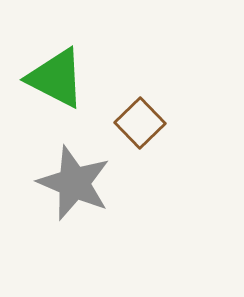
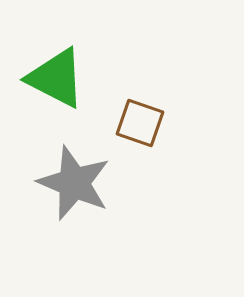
brown square: rotated 27 degrees counterclockwise
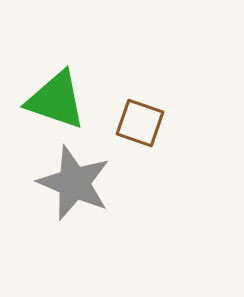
green triangle: moved 22 px down; rotated 8 degrees counterclockwise
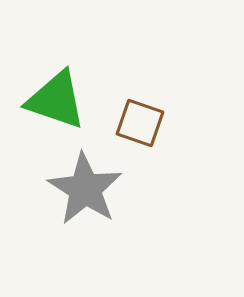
gray star: moved 11 px right, 6 px down; rotated 10 degrees clockwise
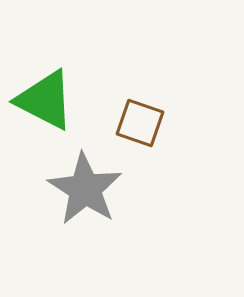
green triangle: moved 11 px left; rotated 8 degrees clockwise
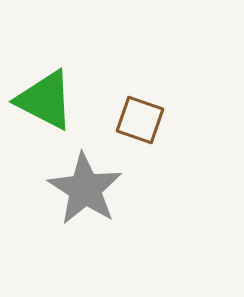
brown square: moved 3 px up
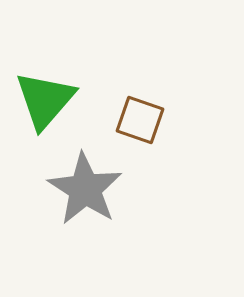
green triangle: rotated 44 degrees clockwise
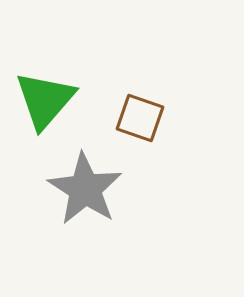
brown square: moved 2 px up
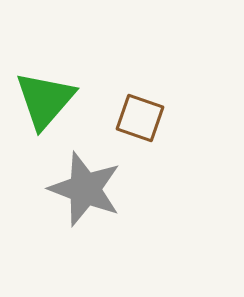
gray star: rotated 12 degrees counterclockwise
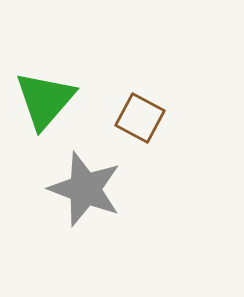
brown square: rotated 9 degrees clockwise
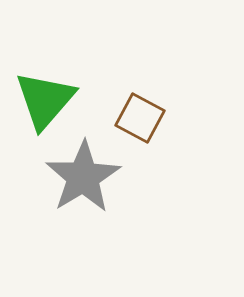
gray star: moved 2 px left, 12 px up; rotated 20 degrees clockwise
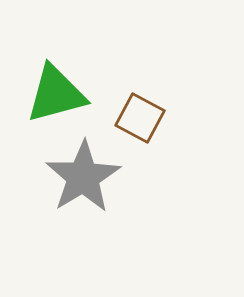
green triangle: moved 11 px right, 6 px up; rotated 34 degrees clockwise
